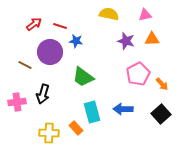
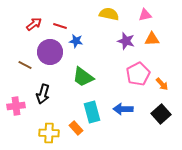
pink cross: moved 1 px left, 4 px down
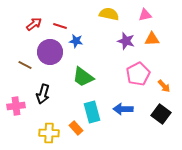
orange arrow: moved 2 px right, 2 px down
black square: rotated 12 degrees counterclockwise
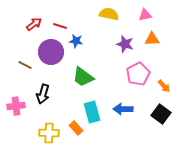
purple star: moved 1 px left, 3 px down
purple circle: moved 1 px right
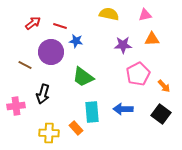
red arrow: moved 1 px left, 1 px up
purple star: moved 2 px left, 1 px down; rotated 18 degrees counterclockwise
cyan rectangle: rotated 10 degrees clockwise
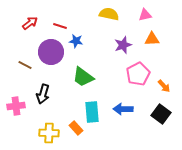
red arrow: moved 3 px left
purple star: rotated 18 degrees counterclockwise
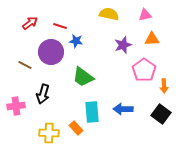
pink pentagon: moved 6 px right, 4 px up; rotated 10 degrees counterclockwise
orange arrow: rotated 40 degrees clockwise
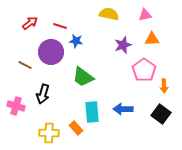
pink cross: rotated 24 degrees clockwise
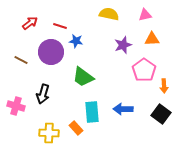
brown line: moved 4 px left, 5 px up
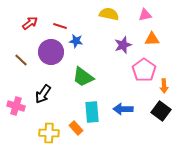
brown line: rotated 16 degrees clockwise
black arrow: rotated 18 degrees clockwise
black square: moved 3 px up
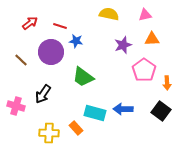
orange arrow: moved 3 px right, 3 px up
cyan rectangle: moved 3 px right, 1 px down; rotated 70 degrees counterclockwise
